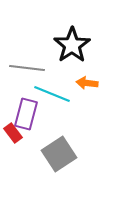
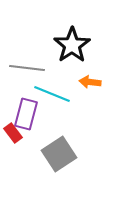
orange arrow: moved 3 px right, 1 px up
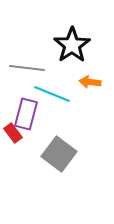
gray square: rotated 20 degrees counterclockwise
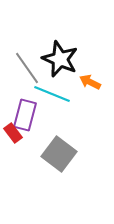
black star: moved 12 px left, 14 px down; rotated 15 degrees counterclockwise
gray line: rotated 48 degrees clockwise
orange arrow: rotated 20 degrees clockwise
purple rectangle: moved 1 px left, 1 px down
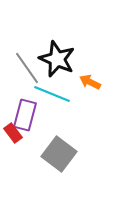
black star: moved 3 px left
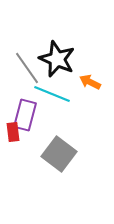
red rectangle: moved 1 px up; rotated 30 degrees clockwise
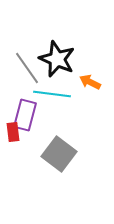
cyan line: rotated 15 degrees counterclockwise
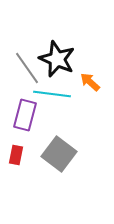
orange arrow: rotated 15 degrees clockwise
red rectangle: moved 3 px right, 23 px down; rotated 18 degrees clockwise
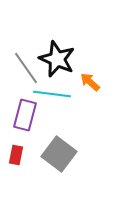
gray line: moved 1 px left
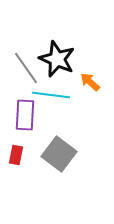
cyan line: moved 1 px left, 1 px down
purple rectangle: rotated 12 degrees counterclockwise
